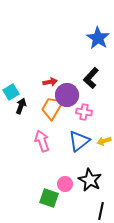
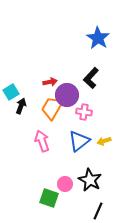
black line: moved 3 px left; rotated 12 degrees clockwise
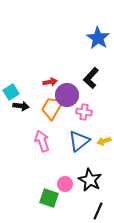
black arrow: rotated 77 degrees clockwise
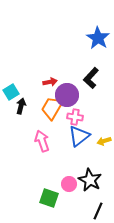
black arrow: rotated 84 degrees counterclockwise
pink cross: moved 9 px left, 5 px down
blue triangle: moved 5 px up
pink circle: moved 4 px right
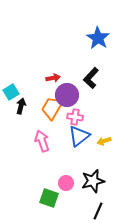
red arrow: moved 3 px right, 4 px up
black star: moved 3 px right, 1 px down; rotated 30 degrees clockwise
pink circle: moved 3 px left, 1 px up
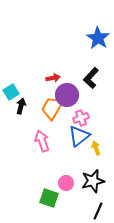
pink cross: moved 6 px right, 1 px down; rotated 28 degrees counterclockwise
yellow arrow: moved 8 px left, 7 px down; rotated 88 degrees clockwise
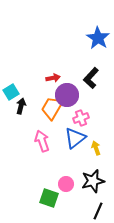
blue triangle: moved 4 px left, 2 px down
pink circle: moved 1 px down
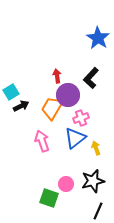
red arrow: moved 4 px right, 2 px up; rotated 88 degrees counterclockwise
purple circle: moved 1 px right
black arrow: rotated 49 degrees clockwise
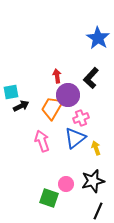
cyan square: rotated 21 degrees clockwise
